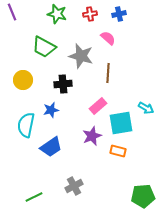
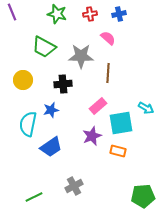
gray star: rotated 15 degrees counterclockwise
cyan semicircle: moved 2 px right, 1 px up
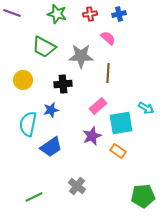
purple line: moved 1 px down; rotated 48 degrees counterclockwise
orange rectangle: rotated 21 degrees clockwise
gray cross: moved 3 px right; rotated 24 degrees counterclockwise
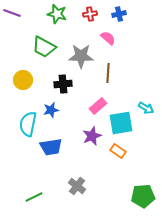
blue trapezoid: rotated 25 degrees clockwise
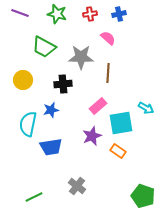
purple line: moved 8 px right
gray star: moved 1 px down
green pentagon: rotated 25 degrees clockwise
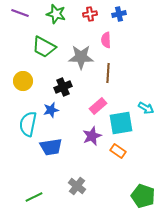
green star: moved 1 px left
pink semicircle: moved 2 px left, 2 px down; rotated 133 degrees counterclockwise
yellow circle: moved 1 px down
black cross: moved 3 px down; rotated 18 degrees counterclockwise
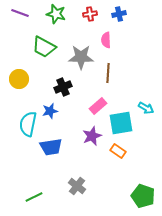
yellow circle: moved 4 px left, 2 px up
blue star: moved 1 px left, 1 px down
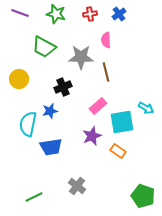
blue cross: rotated 24 degrees counterclockwise
brown line: moved 2 px left, 1 px up; rotated 18 degrees counterclockwise
cyan square: moved 1 px right, 1 px up
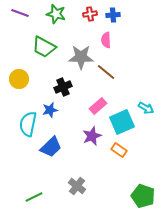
blue cross: moved 6 px left, 1 px down; rotated 32 degrees clockwise
brown line: rotated 36 degrees counterclockwise
blue star: moved 1 px up
cyan square: rotated 15 degrees counterclockwise
blue trapezoid: rotated 35 degrees counterclockwise
orange rectangle: moved 1 px right, 1 px up
